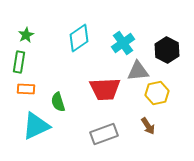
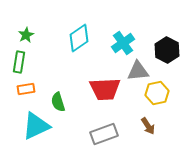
orange rectangle: rotated 12 degrees counterclockwise
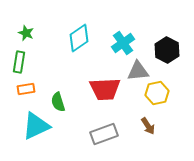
green star: moved 2 px up; rotated 21 degrees counterclockwise
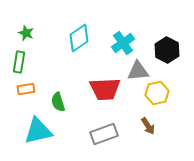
cyan triangle: moved 2 px right, 5 px down; rotated 12 degrees clockwise
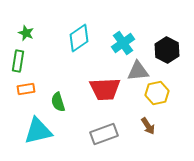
green rectangle: moved 1 px left, 1 px up
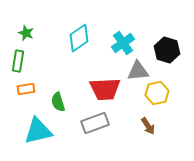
black hexagon: rotated 10 degrees counterclockwise
gray rectangle: moved 9 px left, 11 px up
